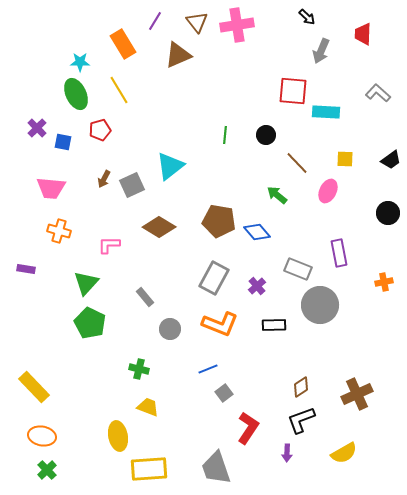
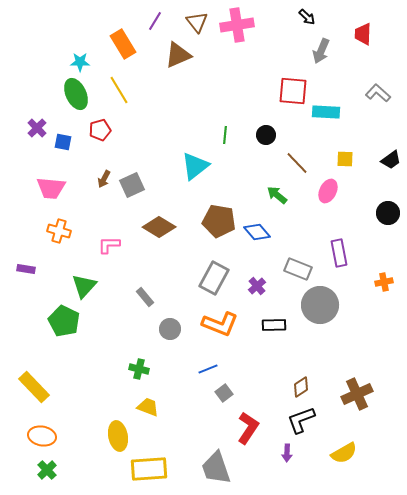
cyan triangle at (170, 166): moved 25 px right
green triangle at (86, 283): moved 2 px left, 3 px down
green pentagon at (90, 323): moved 26 px left, 2 px up
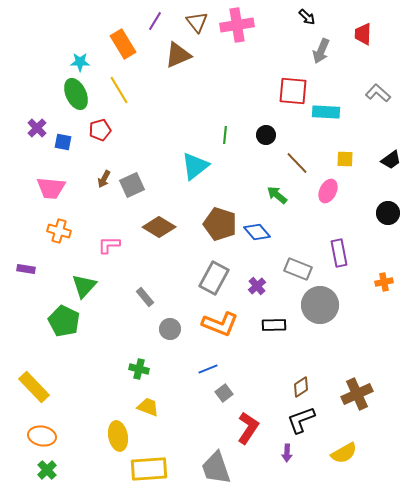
brown pentagon at (219, 221): moved 1 px right, 3 px down; rotated 8 degrees clockwise
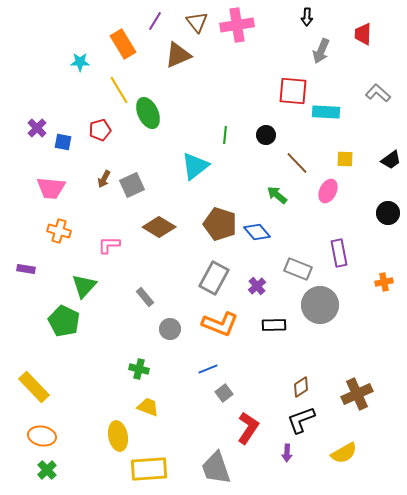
black arrow at (307, 17): rotated 48 degrees clockwise
green ellipse at (76, 94): moved 72 px right, 19 px down
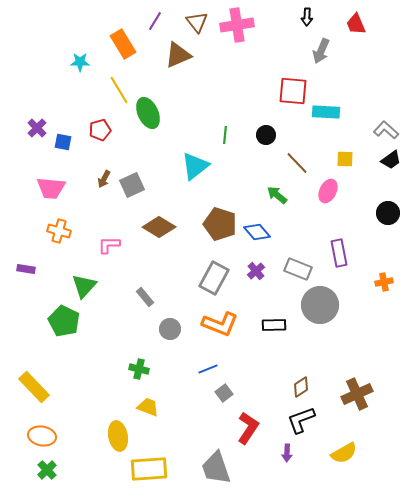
red trapezoid at (363, 34): moved 7 px left, 10 px up; rotated 25 degrees counterclockwise
gray L-shape at (378, 93): moved 8 px right, 37 px down
purple cross at (257, 286): moved 1 px left, 15 px up
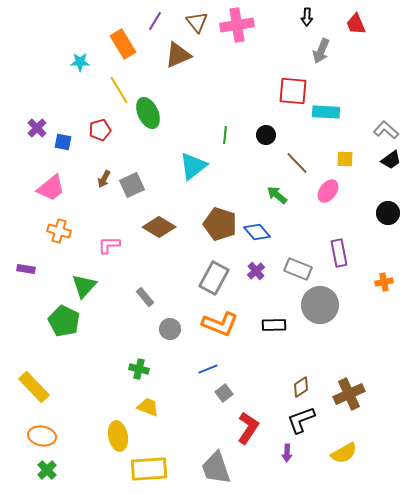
cyan triangle at (195, 166): moved 2 px left
pink trapezoid at (51, 188): rotated 44 degrees counterclockwise
pink ellipse at (328, 191): rotated 10 degrees clockwise
brown cross at (357, 394): moved 8 px left
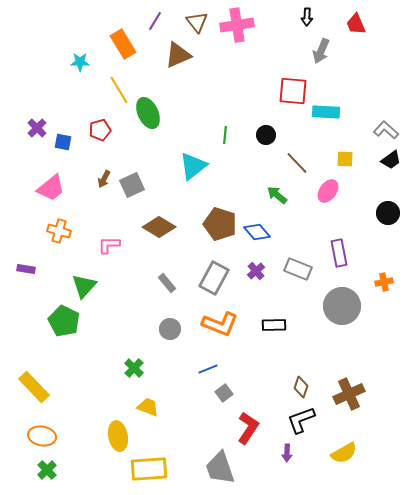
gray rectangle at (145, 297): moved 22 px right, 14 px up
gray circle at (320, 305): moved 22 px right, 1 px down
green cross at (139, 369): moved 5 px left, 1 px up; rotated 30 degrees clockwise
brown diamond at (301, 387): rotated 40 degrees counterclockwise
gray trapezoid at (216, 468): moved 4 px right
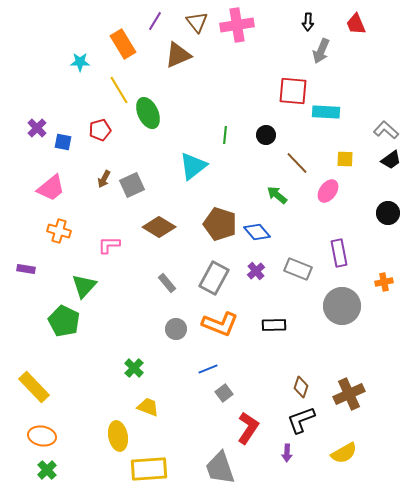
black arrow at (307, 17): moved 1 px right, 5 px down
gray circle at (170, 329): moved 6 px right
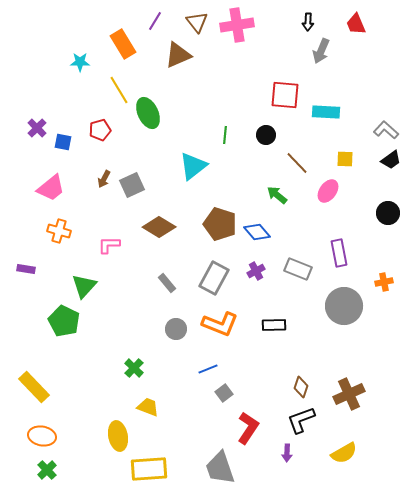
red square at (293, 91): moved 8 px left, 4 px down
purple cross at (256, 271): rotated 12 degrees clockwise
gray circle at (342, 306): moved 2 px right
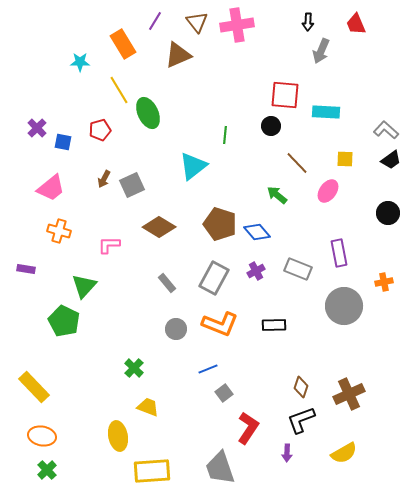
black circle at (266, 135): moved 5 px right, 9 px up
yellow rectangle at (149, 469): moved 3 px right, 2 px down
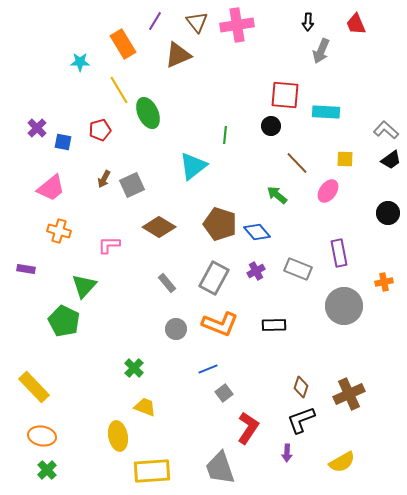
yellow trapezoid at (148, 407): moved 3 px left
yellow semicircle at (344, 453): moved 2 px left, 9 px down
